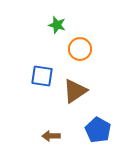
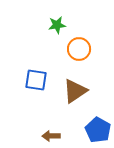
green star: rotated 24 degrees counterclockwise
orange circle: moved 1 px left
blue square: moved 6 px left, 4 px down
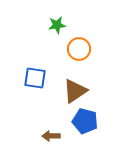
blue square: moved 1 px left, 2 px up
blue pentagon: moved 13 px left, 9 px up; rotated 15 degrees counterclockwise
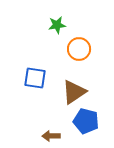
brown triangle: moved 1 px left, 1 px down
blue pentagon: moved 1 px right
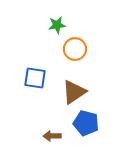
orange circle: moved 4 px left
blue pentagon: moved 2 px down
brown arrow: moved 1 px right
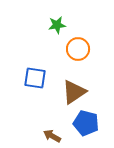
orange circle: moved 3 px right
brown arrow: rotated 30 degrees clockwise
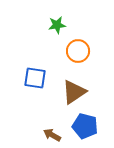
orange circle: moved 2 px down
blue pentagon: moved 1 px left, 3 px down
brown arrow: moved 1 px up
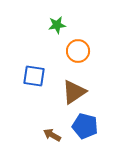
blue square: moved 1 px left, 2 px up
